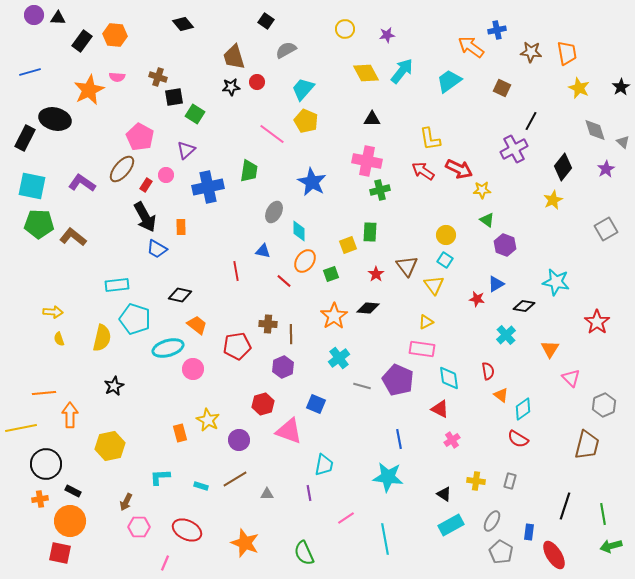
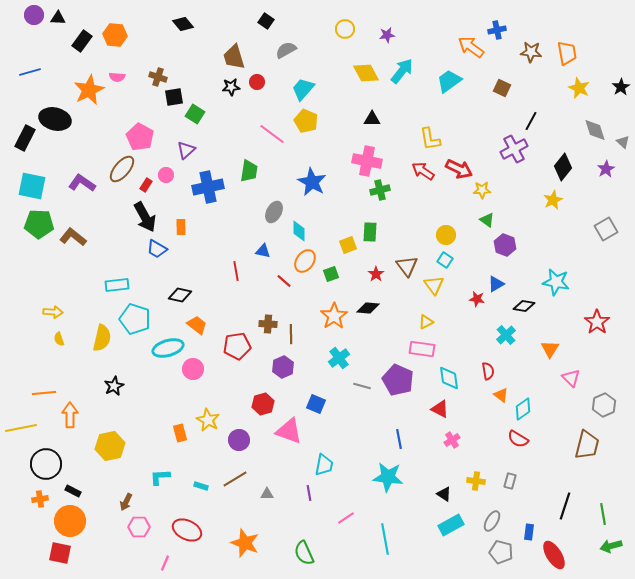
gray pentagon at (501, 552): rotated 15 degrees counterclockwise
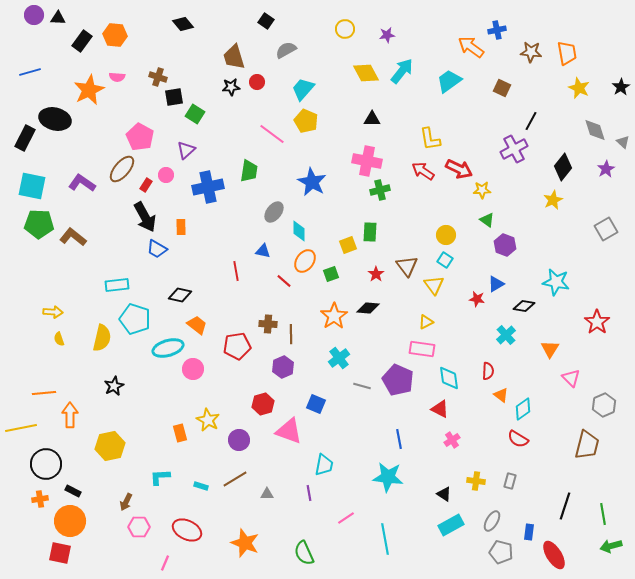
gray ellipse at (274, 212): rotated 10 degrees clockwise
red semicircle at (488, 371): rotated 12 degrees clockwise
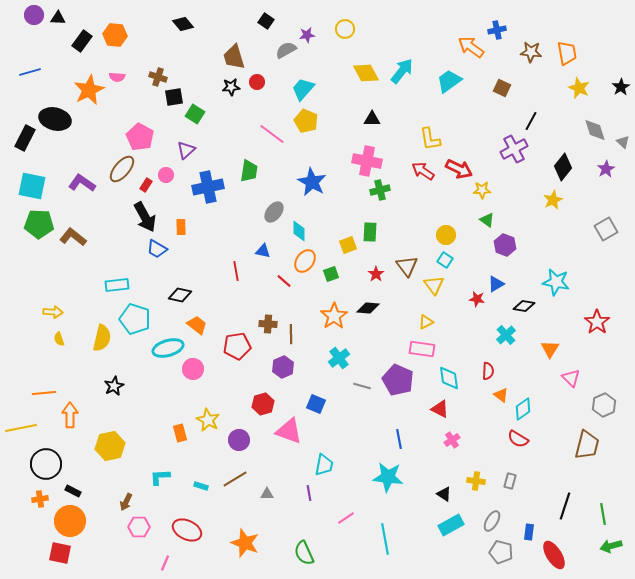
purple star at (387, 35): moved 80 px left
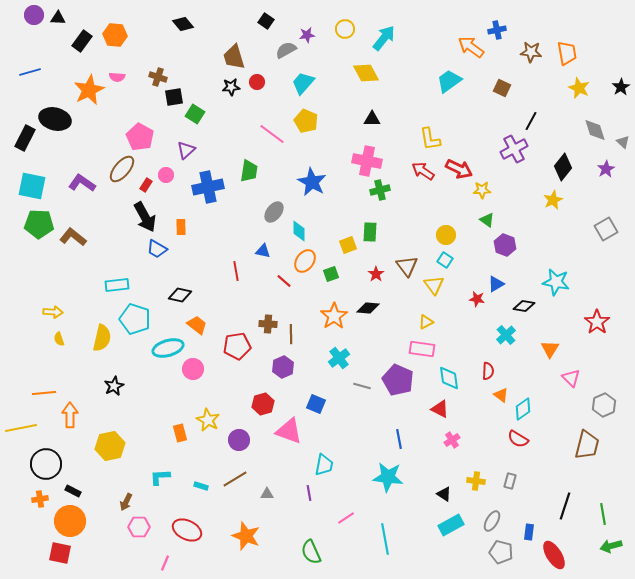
cyan arrow at (402, 71): moved 18 px left, 33 px up
cyan trapezoid at (303, 89): moved 6 px up
orange star at (245, 543): moved 1 px right, 7 px up
green semicircle at (304, 553): moved 7 px right, 1 px up
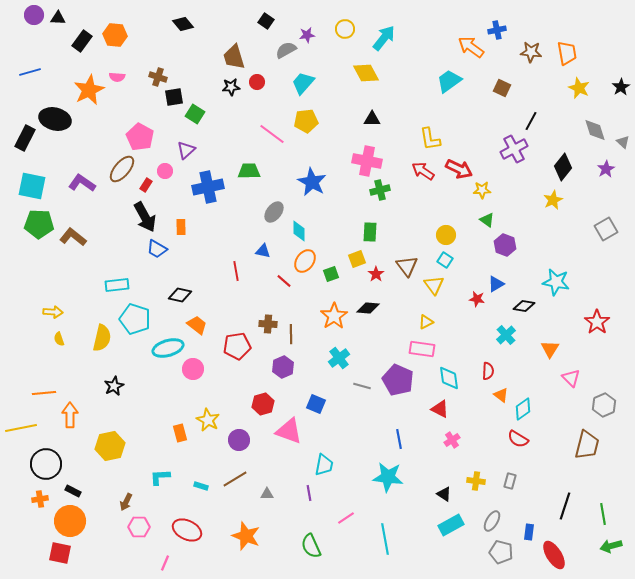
yellow pentagon at (306, 121): rotated 30 degrees counterclockwise
green trapezoid at (249, 171): rotated 100 degrees counterclockwise
pink circle at (166, 175): moved 1 px left, 4 px up
yellow square at (348, 245): moved 9 px right, 14 px down
green semicircle at (311, 552): moved 6 px up
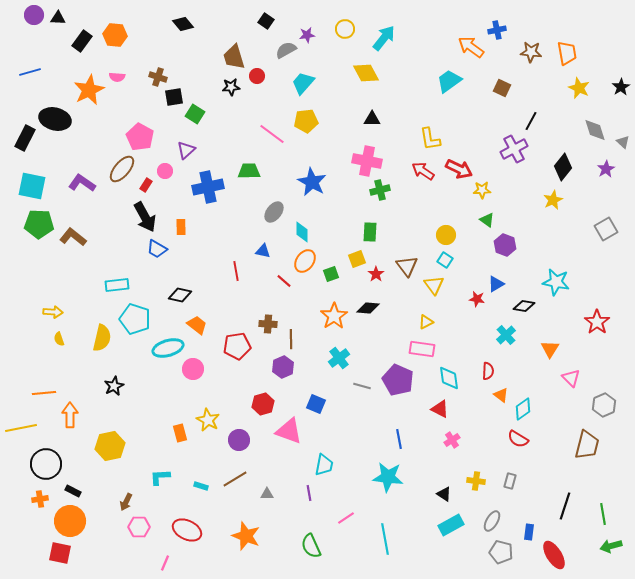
red circle at (257, 82): moved 6 px up
cyan diamond at (299, 231): moved 3 px right, 1 px down
brown line at (291, 334): moved 5 px down
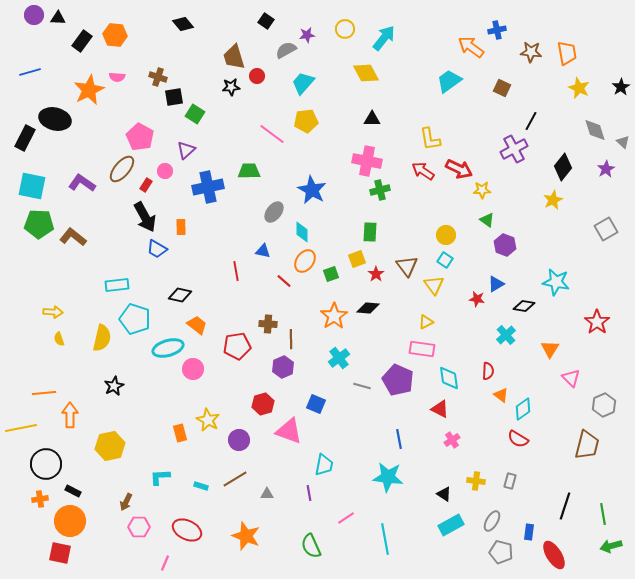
blue star at (312, 182): moved 8 px down
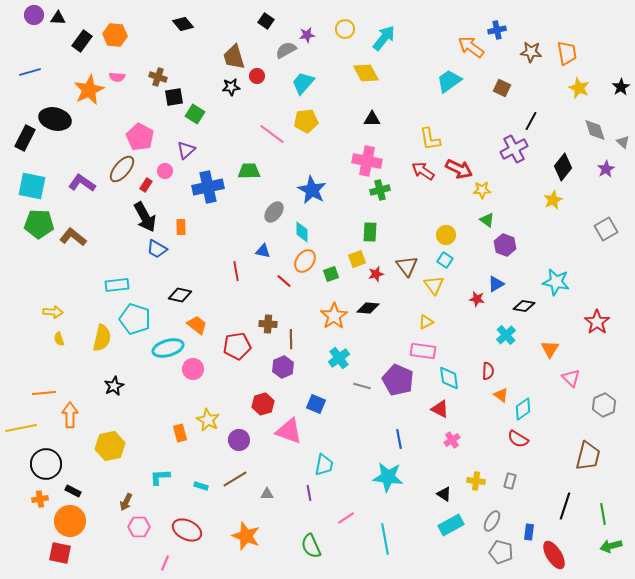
red star at (376, 274): rotated 21 degrees clockwise
pink rectangle at (422, 349): moved 1 px right, 2 px down
brown trapezoid at (587, 445): moved 1 px right, 11 px down
